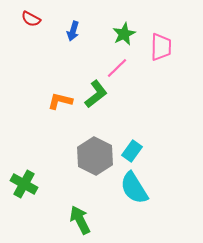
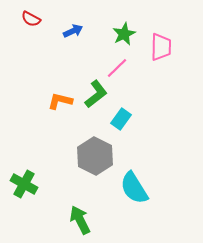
blue arrow: rotated 132 degrees counterclockwise
cyan rectangle: moved 11 px left, 32 px up
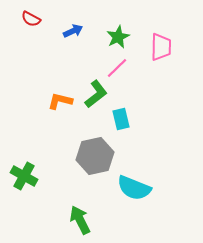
green star: moved 6 px left, 3 px down
cyan rectangle: rotated 50 degrees counterclockwise
gray hexagon: rotated 21 degrees clockwise
green cross: moved 8 px up
cyan semicircle: rotated 36 degrees counterclockwise
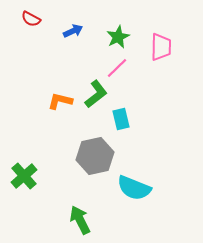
green cross: rotated 20 degrees clockwise
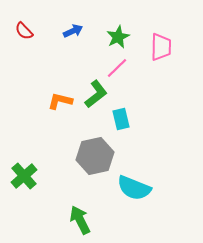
red semicircle: moved 7 px left, 12 px down; rotated 18 degrees clockwise
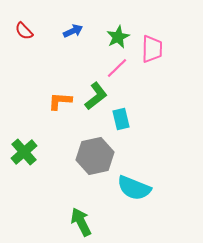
pink trapezoid: moved 9 px left, 2 px down
green L-shape: moved 2 px down
orange L-shape: rotated 10 degrees counterclockwise
green cross: moved 24 px up
green arrow: moved 1 px right, 2 px down
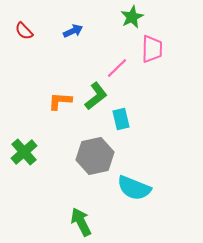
green star: moved 14 px right, 20 px up
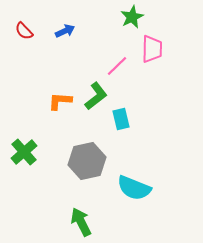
blue arrow: moved 8 px left
pink line: moved 2 px up
gray hexagon: moved 8 px left, 5 px down
